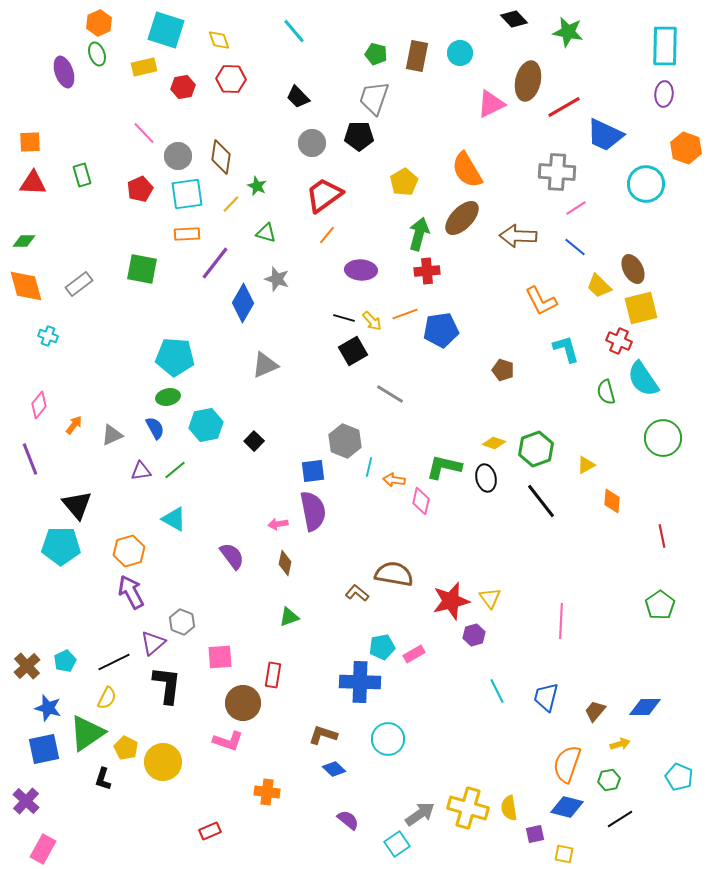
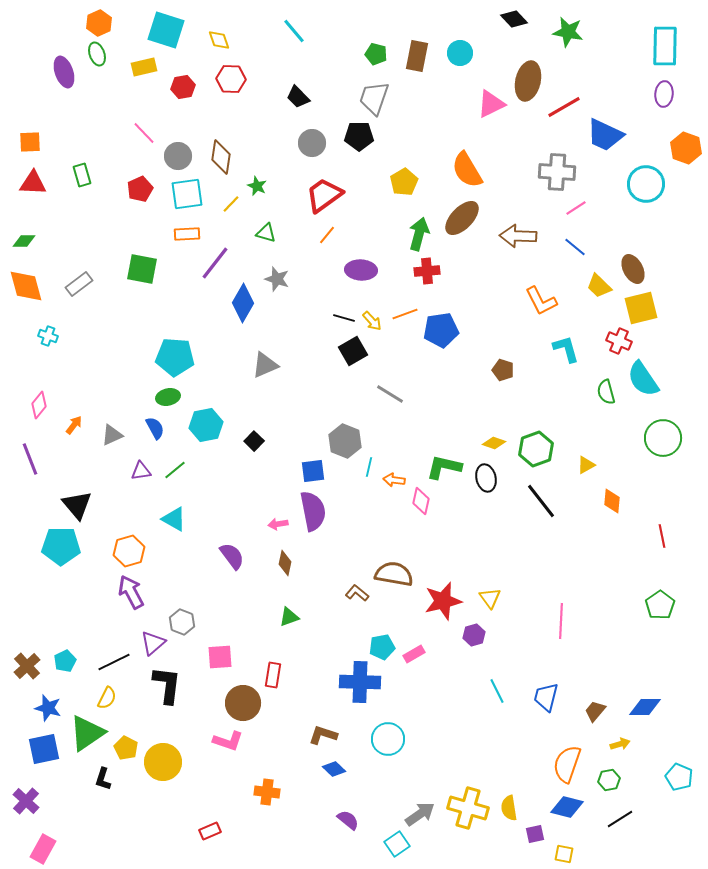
red star at (451, 601): moved 8 px left
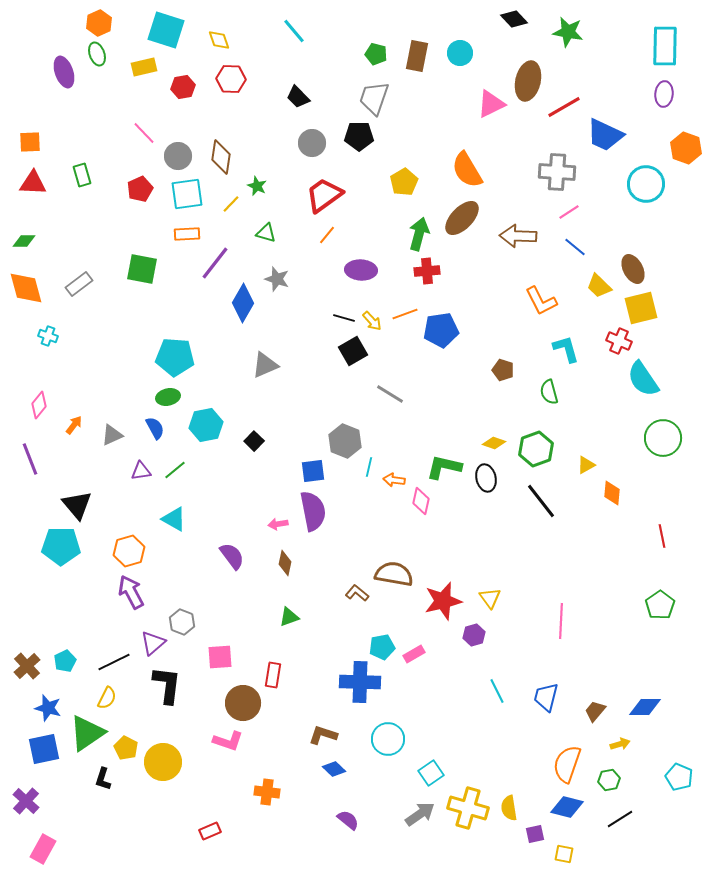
pink line at (576, 208): moved 7 px left, 4 px down
orange diamond at (26, 286): moved 2 px down
green semicircle at (606, 392): moved 57 px left
orange diamond at (612, 501): moved 8 px up
cyan square at (397, 844): moved 34 px right, 71 px up
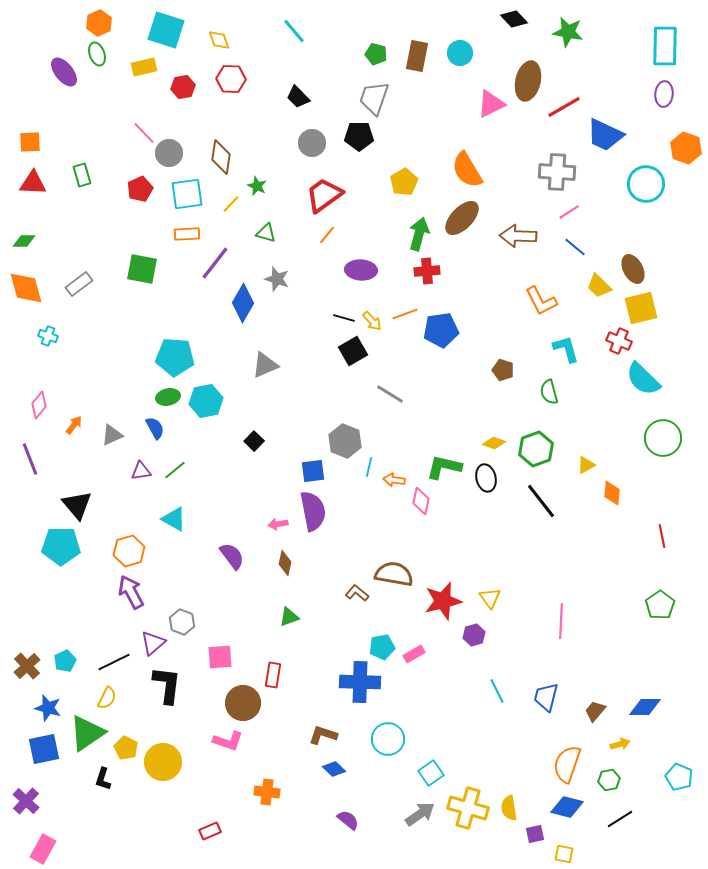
purple ellipse at (64, 72): rotated 20 degrees counterclockwise
gray circle at (178, 156): moved 9 px left, 3 px up
cyan semicircle at (643, 379): rotated 12 degrees counterclockwise
cyan hexagon at (206, 425): moved 24 px up
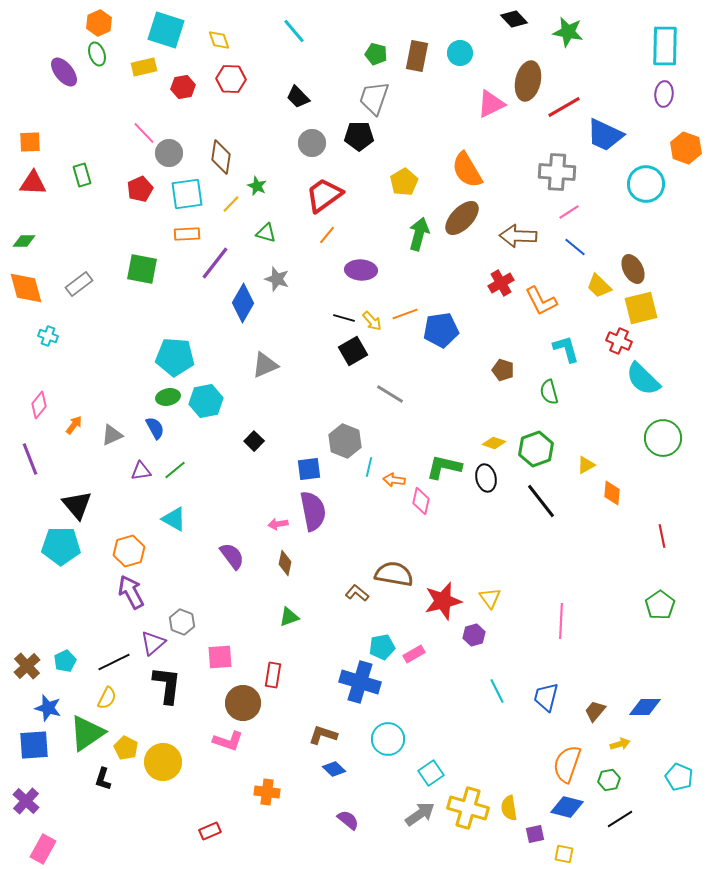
red cross at (427, 271): moved 74 px right, 12 px down; rotated 25 degrees counterclockwise
blue square at (313, 471): moved 4 px left, 2 px up
blue cross at (360, 682): rotated 15 degrees clockwise
blue square at (44, 749): moved 10 px left, 4 px up; rotated 8 degrees clockwise
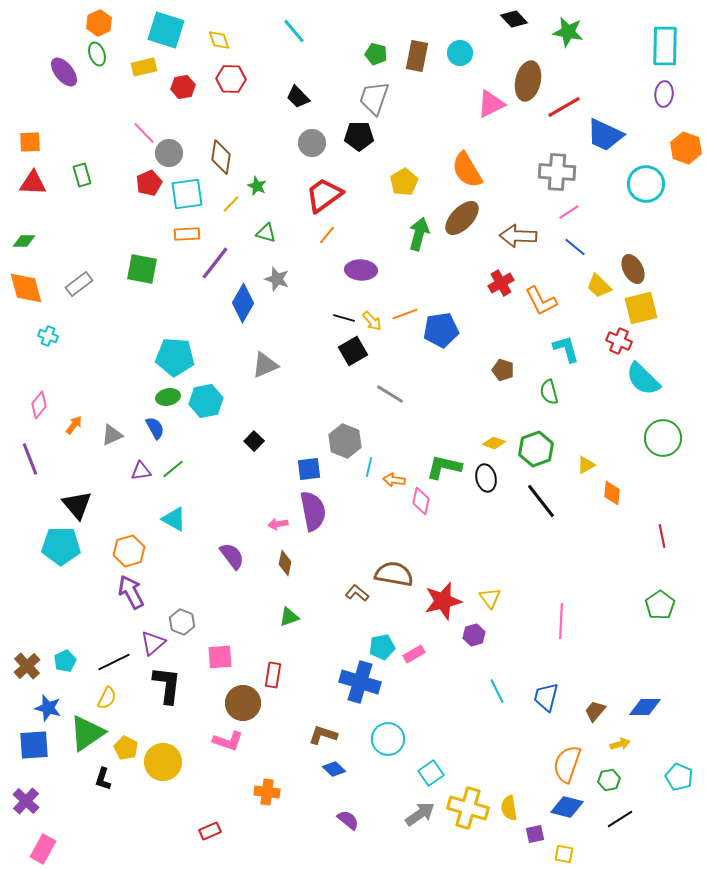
red pentagon at (140, 189): moved 9 px right, 6 px up
green line at (175, 470): moved 2 px left, 1 px up
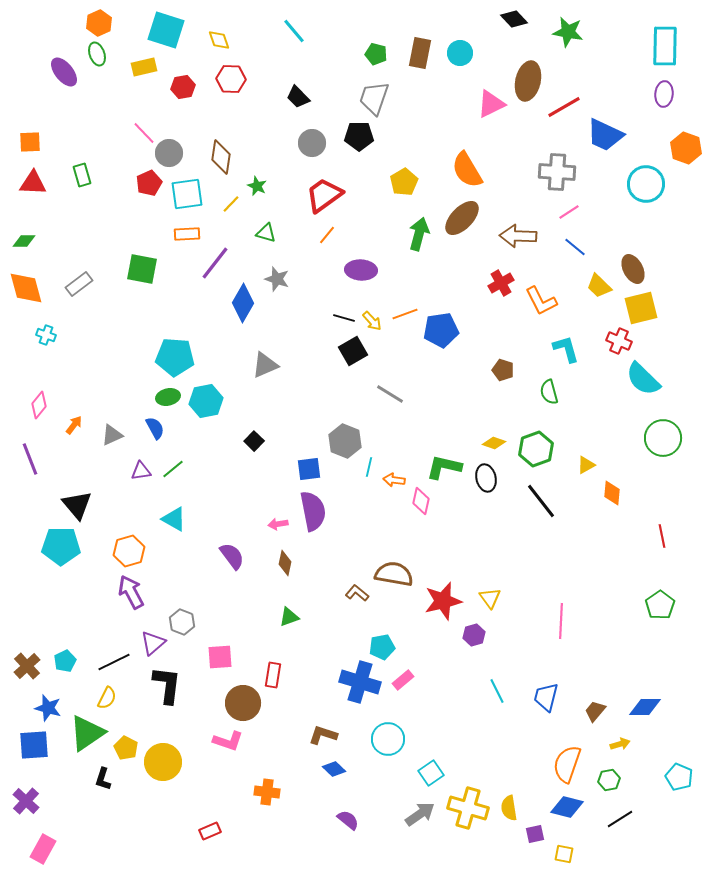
brown rectangle at (417, 56): moved 3 px right, 3 px up
cyan cross at (48, 336): moved 2 px left, 1 px up
pink rectangle at (414, 654): moved 11 px left, 26 px down; rotated 10 degrees counterclockwise
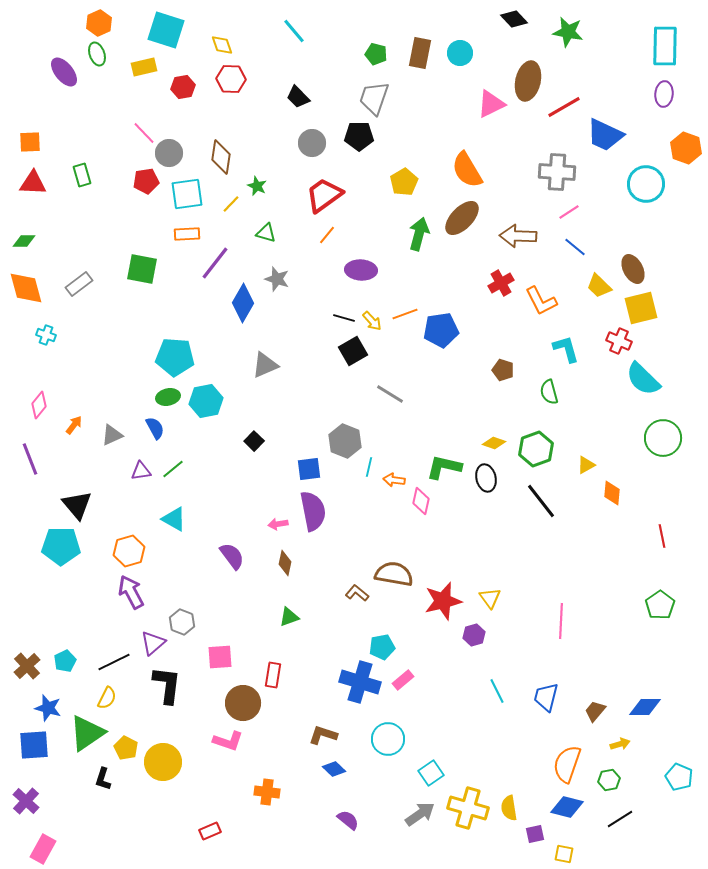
yellow diamond at (219, 40): moved 3 px right, 5 px down
red pentagon at (149, 183): moved 3 px left, 2 px up; rotated 15 degrees clockwise
